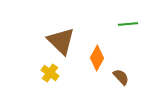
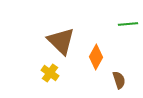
orange diamond: moved 1 px left, 1 px up
brown semicircle: moved 2 px left, 3 px down; rotated 24 degrees clockwise
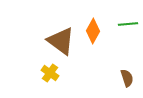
brown triangle: rotated 8 degrees counterclockwise
orange diamond: moved 3 px left, 26 px up
brown semicircle: moved 8 px right, 2 px up
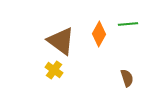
orange diamond: moved 6 px right, 3 px down
yellow cross: moved 4 px right, 3 px up
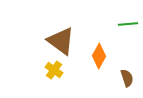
orange diamond: moved 22 px down
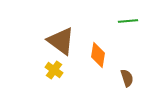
green line: moved 3 px up
orange diamond: moved 1 px left, 1 px up; rotated 20 degrees counterclockwise
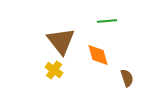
green line: moved 21 px left
brown triangle: rotated 16 degrees clockwise
orange diamond: rotated 25 degrees counterclockwise
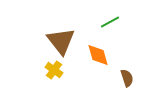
green line: moved 3 px right, 1 px down; rotated 24 degrees counterclockwise
